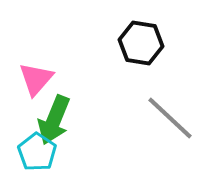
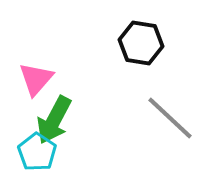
green arrow: rotated 6 degrees clockwise
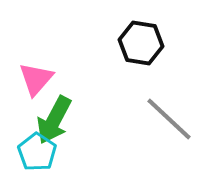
gray line: moved 1 px left, 1 px down
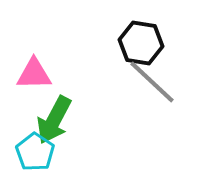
pink triangle: moved 2 px left, 5 px up; rotated 48 degrees clockwise
gray line: moved 17 px left, 37 px up
cyan pentagon: moved 2 px left
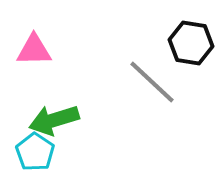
black hexagon: moved 50 px right
pink triangle: moved 24 px up
green arrow: rotated 45 degrees clockwise
